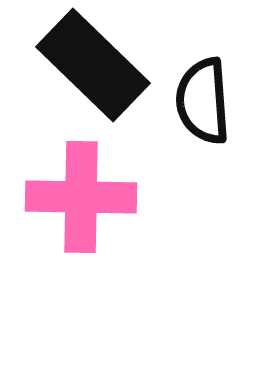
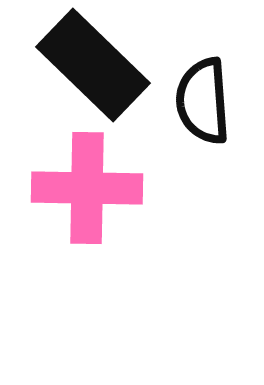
pink cross: moved 6 px right, 9 px up
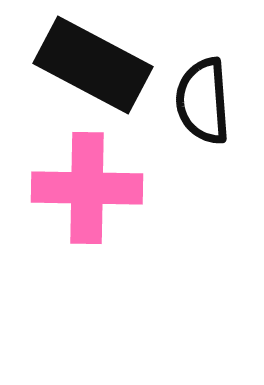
black rectangle: rotated 16 degrees counterclockwise
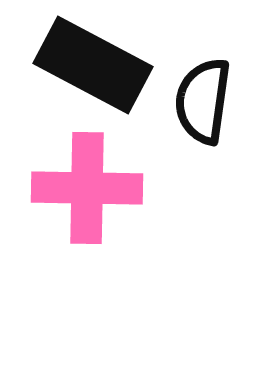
black semicircle: rotated 12 degrees clockwise
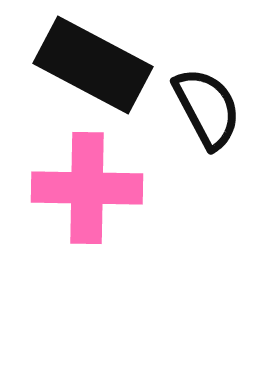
black semicircle: moved 4 px right, 7 px down; rotated 144 degrees clockwise
